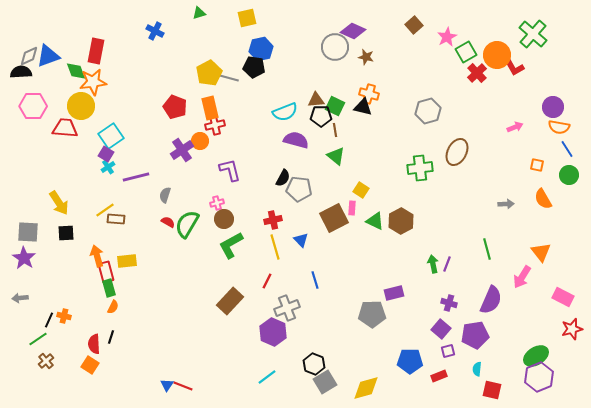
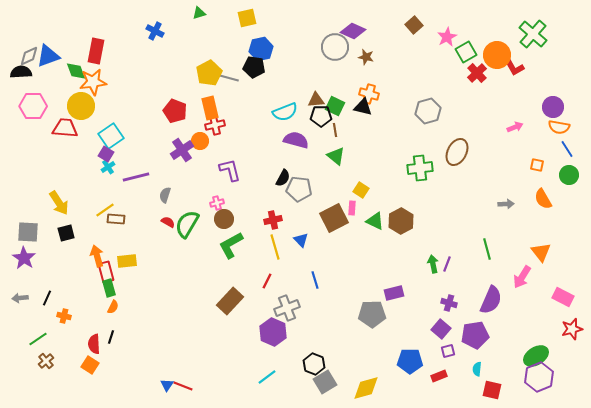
red pentagon at (175, 107): moved 4 px down
black square at (66, 233): rotated 12 degrees counterclockwise
black line at (49, 320): moved 2 px left, 22 px up
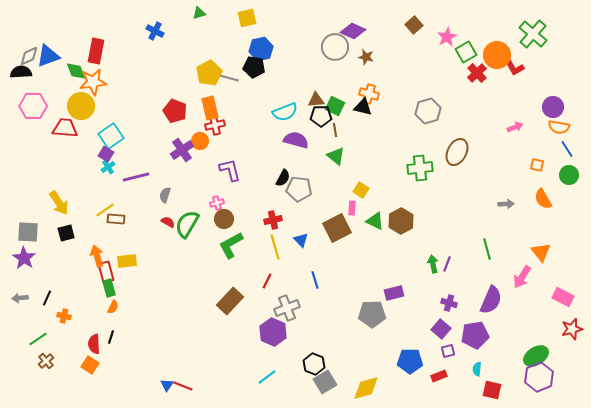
brown square at (334, 218): moved 3 px right, 10 px down
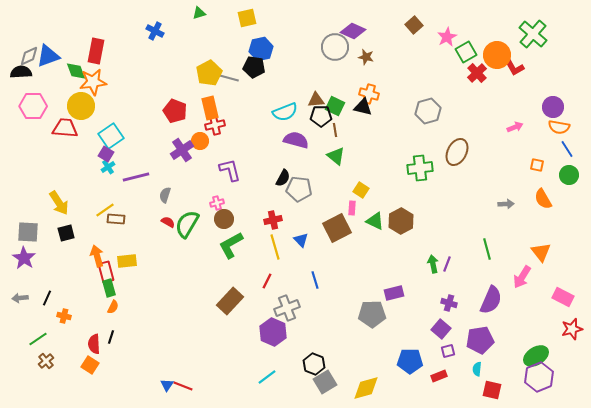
purple pentagon at (475, 335): moved 5 px right, 5 px down
